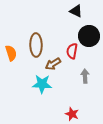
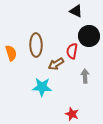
brown arrow: moved 3 px right
cyan star: moved 3 px down
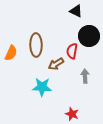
orange semicircle: rotated 42 degrees clockwise
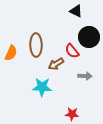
black circle: moved 1 px down
red semicircle: rotated 49 degrees counterclockwise
gray arrow: rotated 96 degrees clockwise
red star: rotated 16 degrees counterclockwise
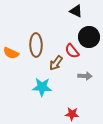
orange semicircle: rotated 91 degrees clockwise
brown arrow: moved 1 px up; rotated 21 degrees counterclockwise
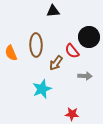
black triangle: moved 23 px left; rotated 32 degrees counterclockwise
orange semicircle: rotated 42 degrees clockwise
cyan star: moved 2 px down; rotated 24 degrees counterclockwise
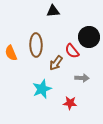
gray arrow: moved 3 px left, 2 px down
red star: moved 2 px left, 11 px up
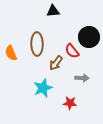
brown ellipse: moved 1 px right, 1 px up
cyan star: moved 1 px right, 1 px up
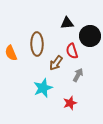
black triangle: moved 14 px right, 12 px down
black circle: moved 1 px right, 1 px up
red semicircle: rotated 21 degrees clockwise
gray arrow: moved 4 px left, 3 px up; rotated 64 degrees counterclockwise
red star: rotated 24 degrees counterclockwise
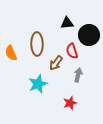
black circle: moved 1 px left, 1 px up
gray arrow: rotated 16 degrees counterclockwise
cyan star: moved 5 px left, 4 px up
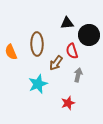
orange semicircle: moved 1 px up
red star: moved 2 px left
